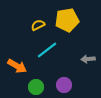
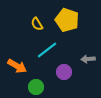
yellow pentagon: rotated 30 degrees clockwise
yellow semicircle: moved 1 px left, 1 px up; rotated 96 degrees counterclockwise
purple circle: moved 13 px up
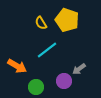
yellow semicircle: moved 4 px right, 1 px up
gray arrow: moved 9 px left, 10 px down; rotated 32 degrees counterclockwise
purple circle: moved 9 px down
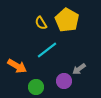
yellow pentagon: rotated 10 degrees clockwise
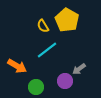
yellow semicircle: moved 2 px right, 3 px down
purple circle: moved 1 px right
